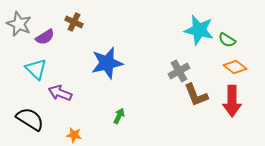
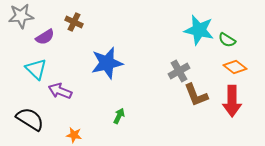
gray star: moved 2 px right, 8 px up; rotated 30 degrees counterclockwise
purple arrow: moved 2 px up
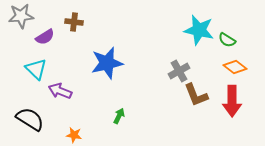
brown cross: rotated 18 degrees counterclockwise
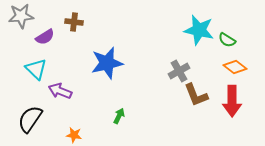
black semicircle: rotated 88 degrees counterclockwise
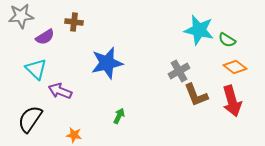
red arrow: rotated 16 degrees counterclockwise
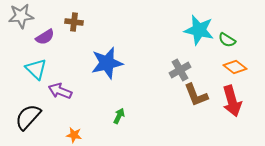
gray cross: moved 1 px right, 1 px up
black semicircle: moved 2 px left, 2 px up; rotated 8 degrees clockwise
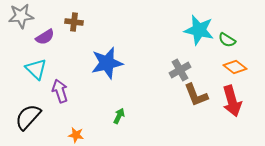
purple arrow: rotated 50 degrees clockwise
orange star: moved 2 px right
